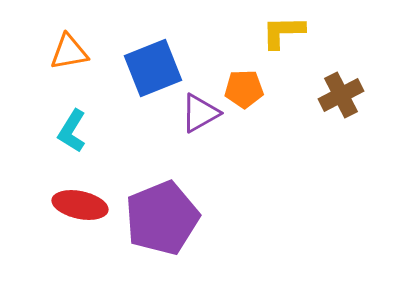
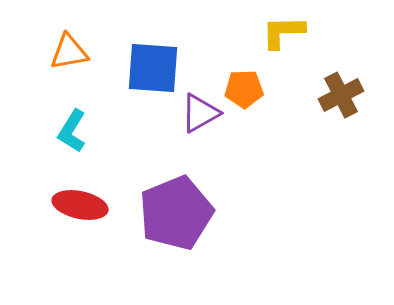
blue square: rotated 26 degrees clockwise
purple pentagon: moved 14 px right, 5 px up
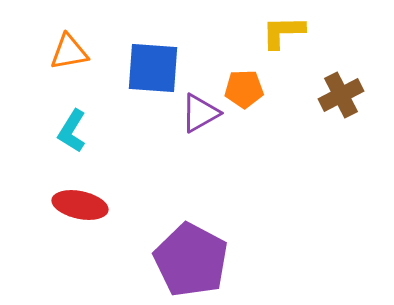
purple pentagon: moved 15 px right, 47 px down; rotated 22 degrees counterclockwise
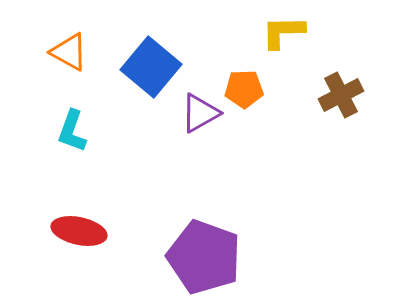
orange triangle: rotated 39 degrees clockwise
blue square: moved 2 px left, 1 px up; rotated 36 degrees clockwise
cyan L-shape: rotated 12 degrees counterclockwise
red ellipse: moved 1 px left, 26 px down
purple pentagon: moved 13 px right, 3 px up; rotated 8 degrees counterclockwise
